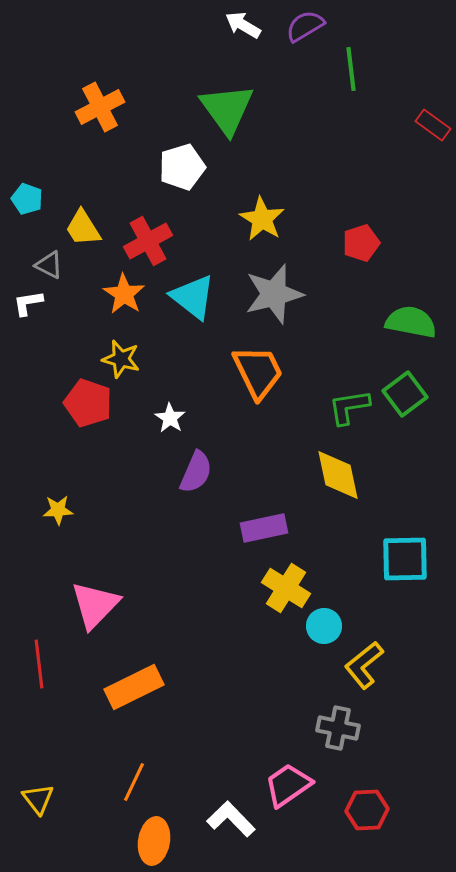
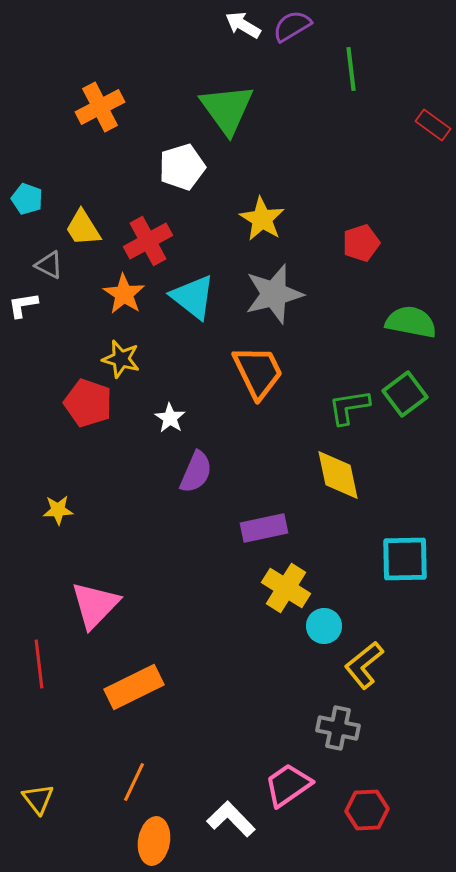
purple semicircle at (305, 26): moved 13 px left
white L-shape at (28, 303): moved 5 px left, 2 px down
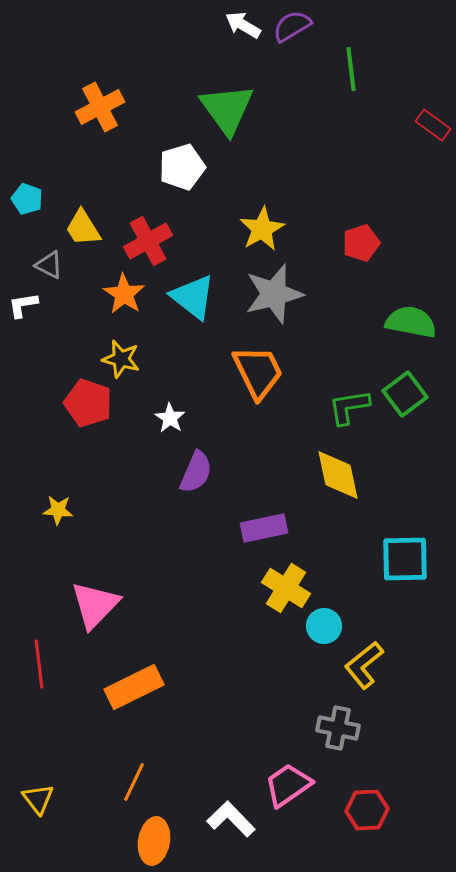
yellow star at (262, 219): moved 10 px down; rotated 12 degrees clockwise
yellow star at (58, 510): rotated 8 degrees clockwise
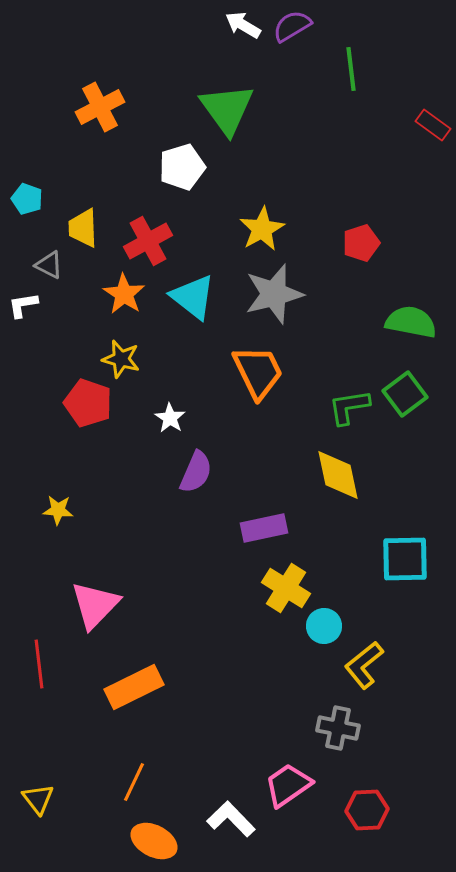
yellow trapezoid at (83, 228): rotated 30 degrees clockwise
orange ellipse at (154, 841): rotated 72 degrees counterclockwise
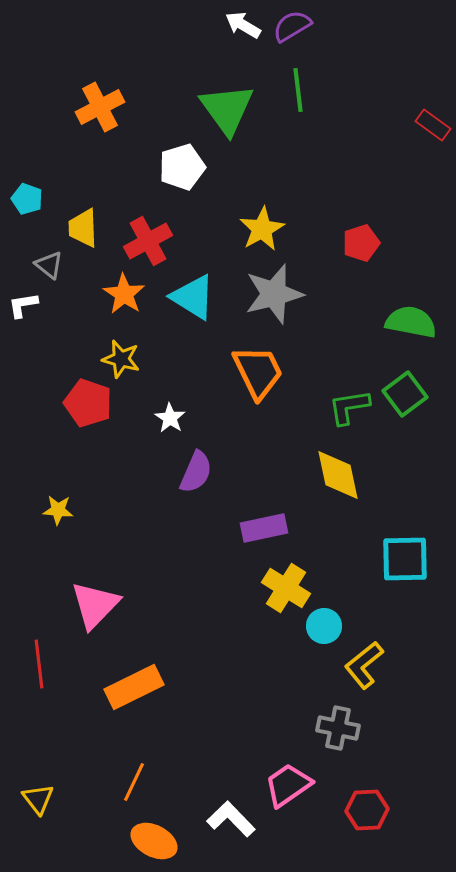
green line at (351, 69): moved 53 px left, 21 px down
gray triangle at (49, 265): rotated 12 degrees clockwise
cyan triangle at (193, 297): rotated 6 degrees counterclockwise
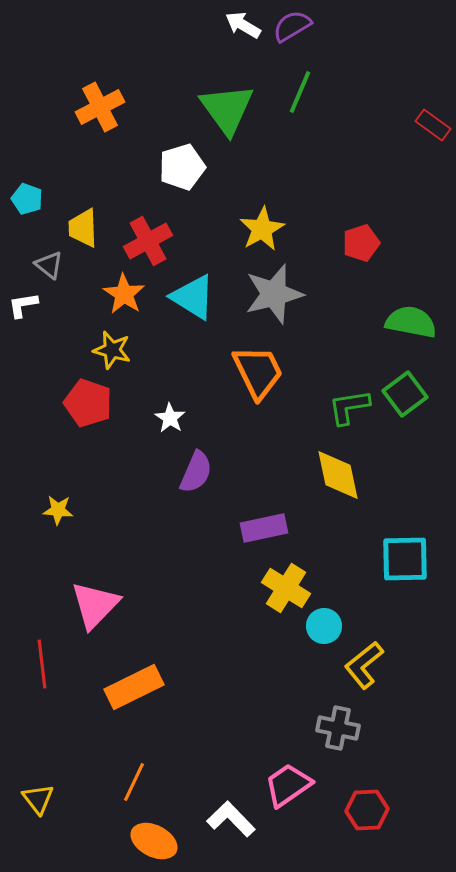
green line at (298, 90): moved 2 px right, 2 px down; rotated 30 degrees clockwise
yellow star at (121, 359): moved 9 px left, 9 px up
red line at (39, 664): moved 3 px right
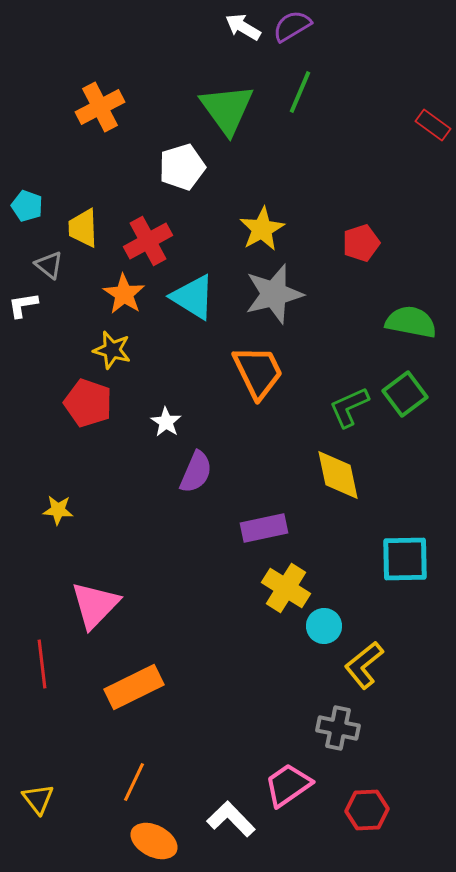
white arrow at (243, 25): moved 2 px down
cyan pentagon at (27, 199): moved 7 px down
green L-shape at (349, 407): rotated 15 degrees counterclockwise
white star at (170, 418): moved 4 px left, 4 px down
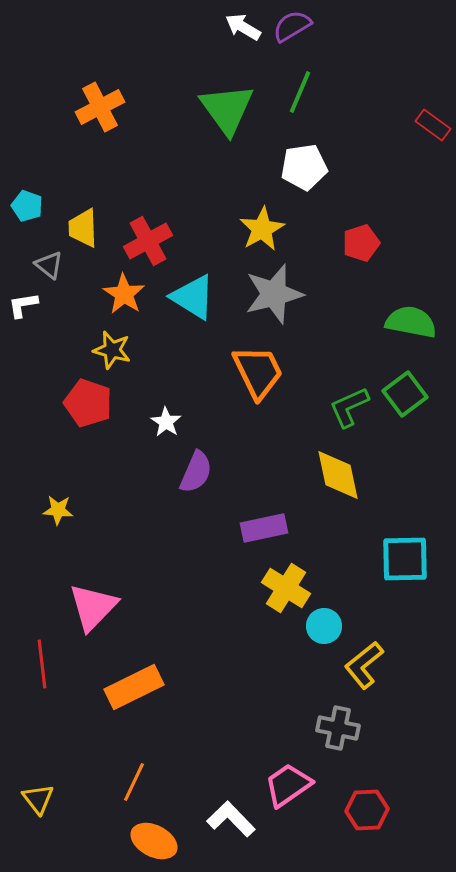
white pentagon at (182, 167): moved 122 px right; rotated 9 degrees clockwise
pink triangle at (95, 605): moved 2 px left, 2 px down
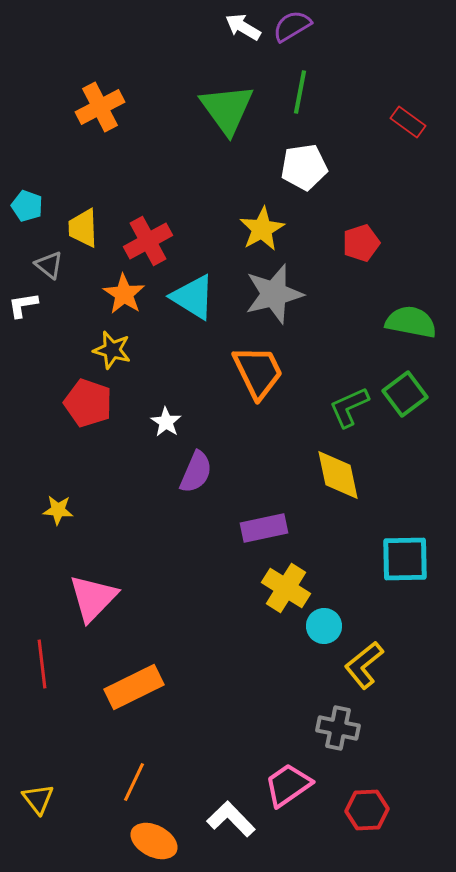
green line at (300, 92): rotated 12 degrees counterclockwise
red rectangle at (433, 125): moved 25 px left, 3 px up
pink triangle at (93, 607): moved 9 px up
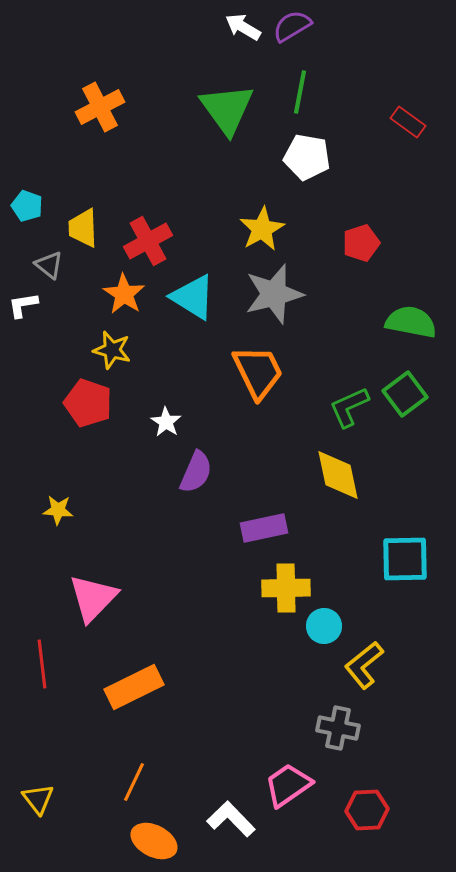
white pentagon at (304, 167): moved 3 px right, 10 px up; rotated 18 degrees clockwise
yellow cross at (286, 588): rotated 33 degrees counterclockwise
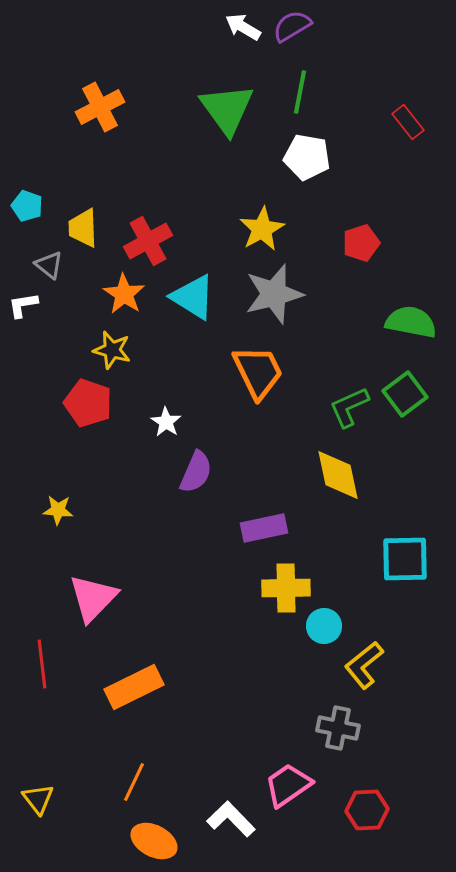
red rectangle at (408, 122): rotated 16 degrees clockwise
